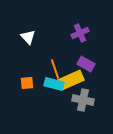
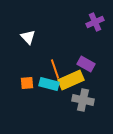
purple cross: moved 15 px right, 11 px up
cyan rectangle: moved 5 px left
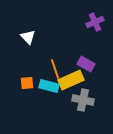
cyan rectangle: moved 2 px down
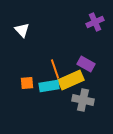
white triangle: moved 6 px left, 7 px up
cyan rectangle: rotated 24 degrees counterclockwise
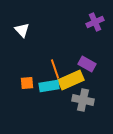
purple rectangle: moved 1 px right
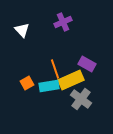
purple cross: moved 32 px left
orange square: rotated 24 degrees counterclockwise
gray cross: moved 2 px left, 1 px up; rotated 25 degrees clockwise
